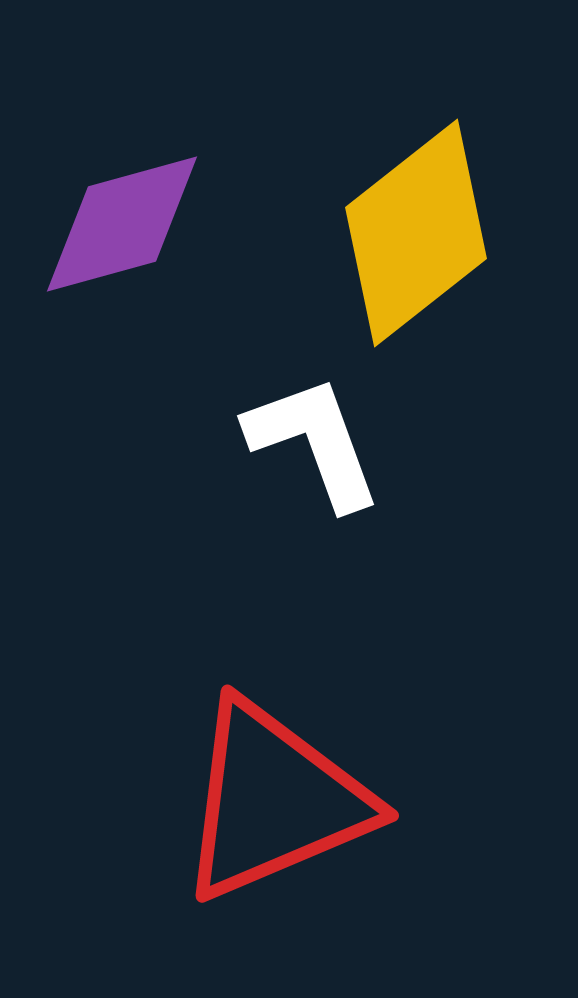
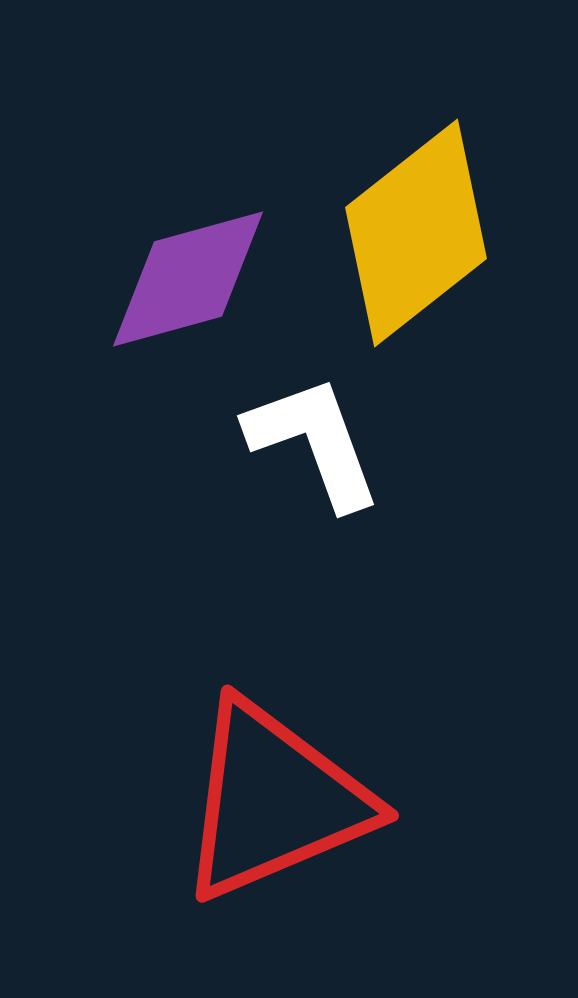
purple diamond: moved 66 px right, 55 px down
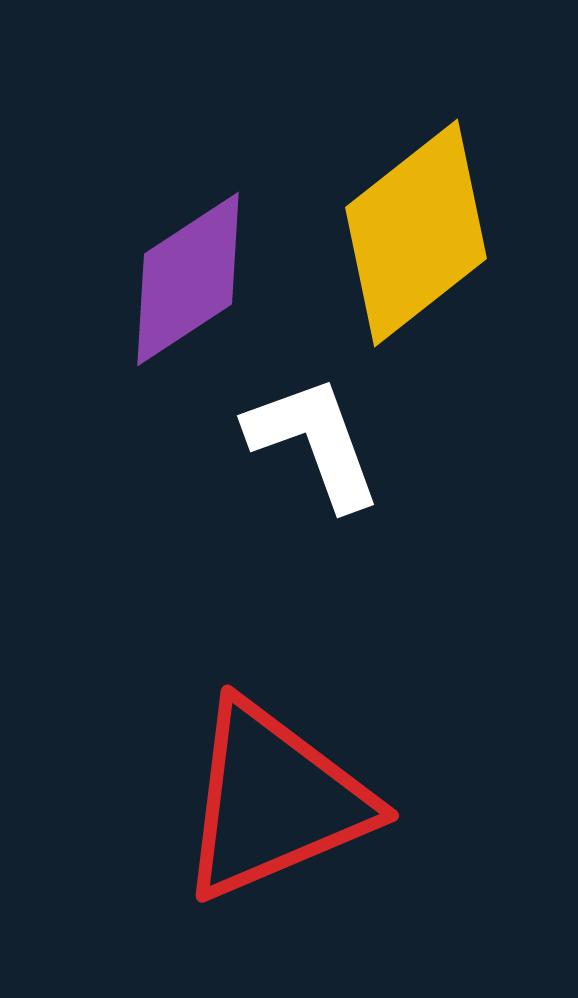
purple diamond: rotated 18 degrees counterclockwise
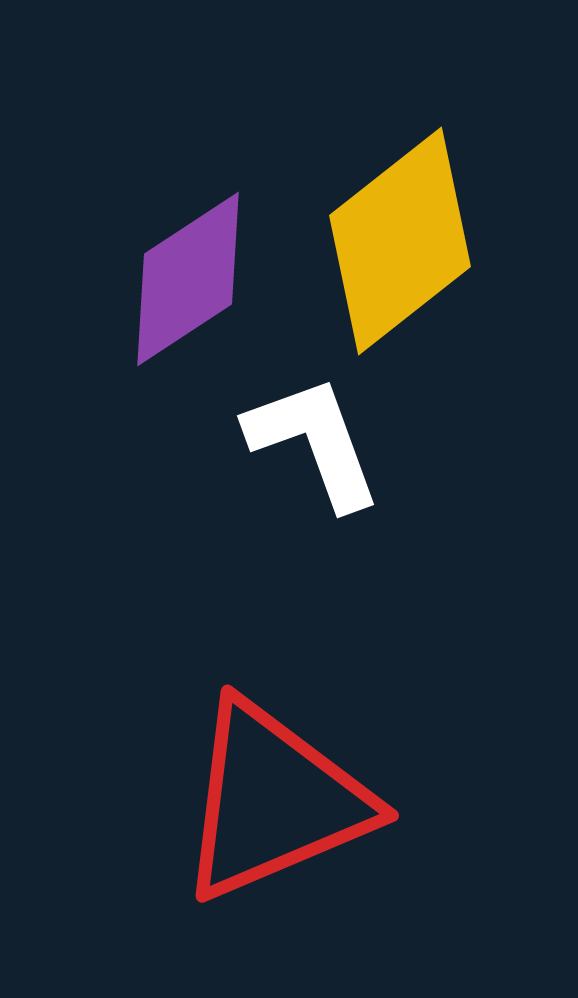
yellow diamond: moved 16 px left, 8 px down
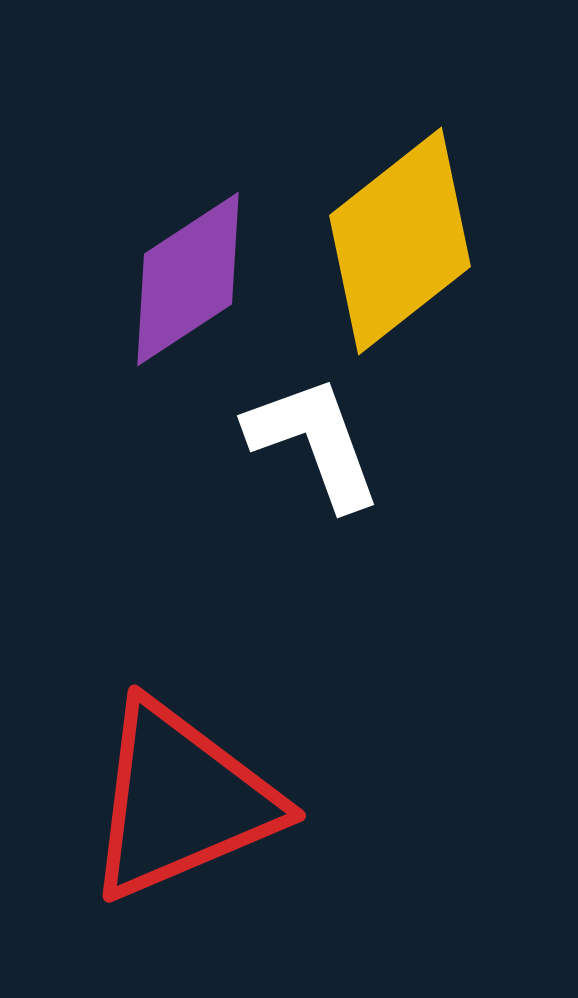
red triangle: moved 93 px left
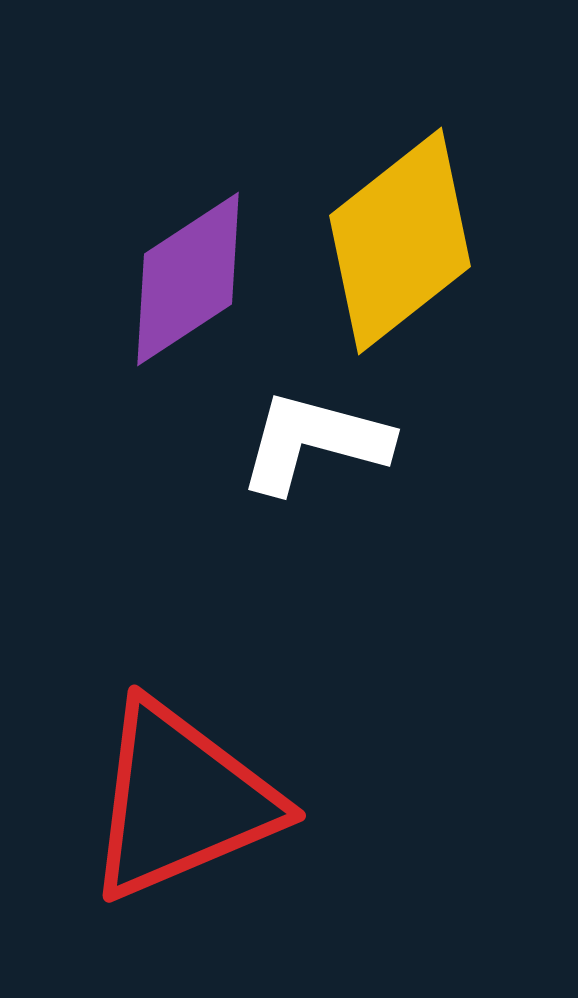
white L-shape: rotated 55 degrees counterclockwise
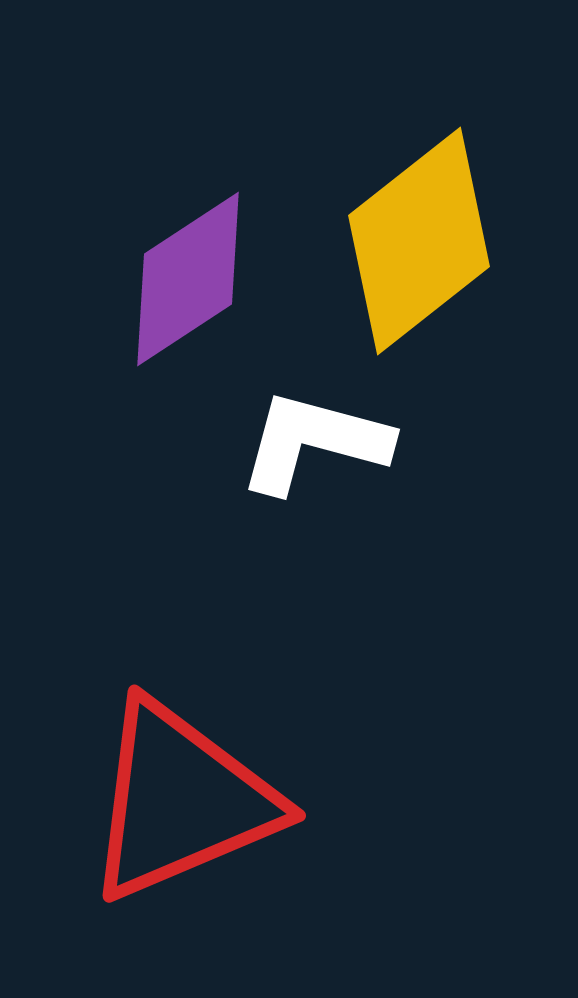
yellow diamond: moved 19 px right
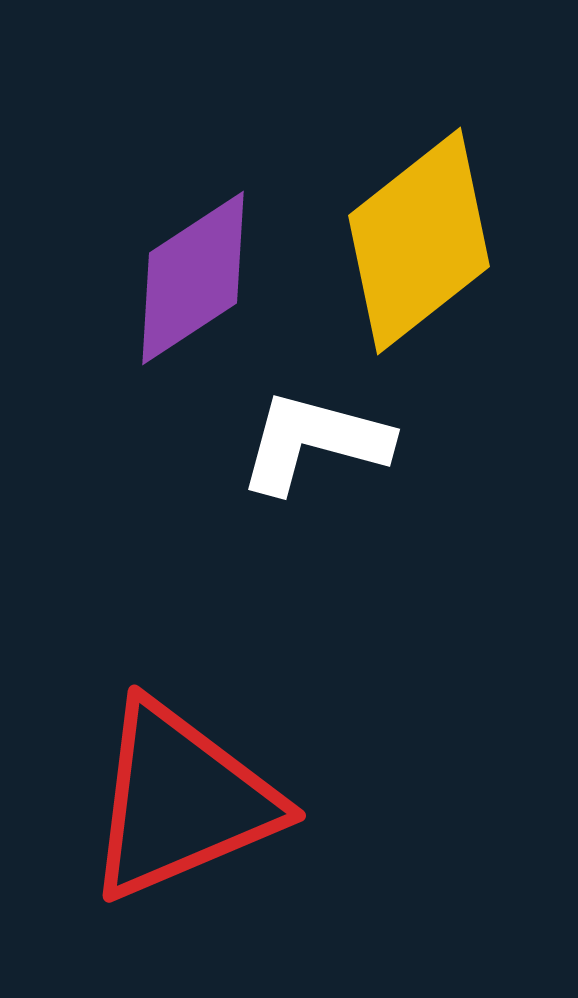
purple diamond: moved 5 px right, 1 px up
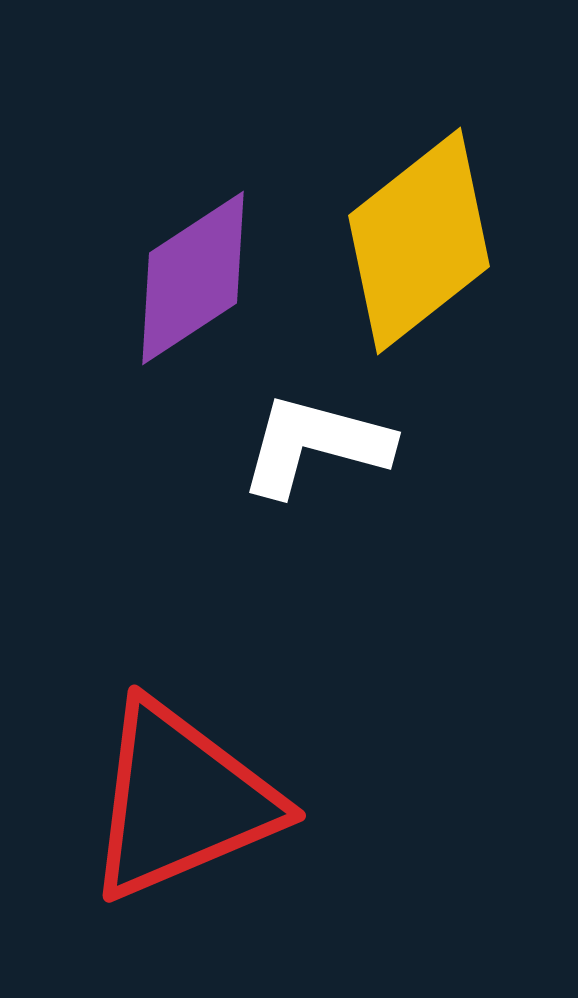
white L-shape: moved 1 px right, 3 px down
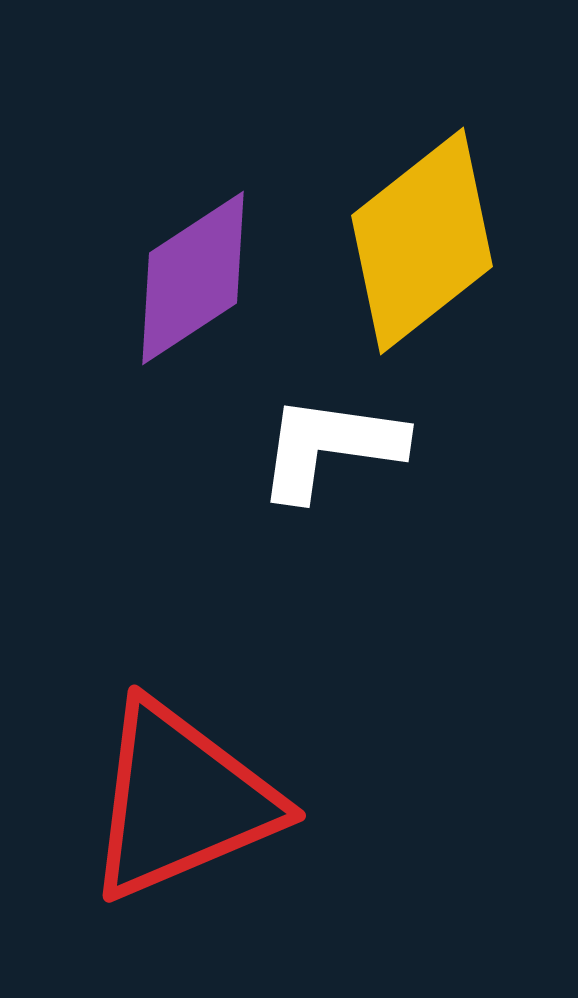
yellow diamond: moved 3 px right
white L-shape: moved 15 px right, 2 px down; rotated 7 degrees counterclockwise
